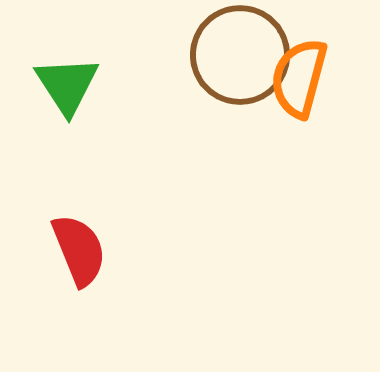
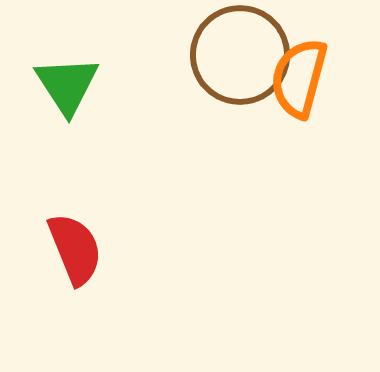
red semicircle: moved 4 px left, 1 px up
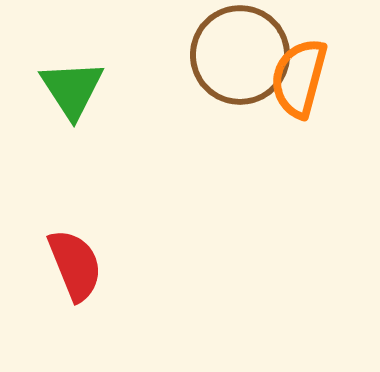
green triangle: moved 5 px right, 4 px down
red semicircle: moved 16 px down
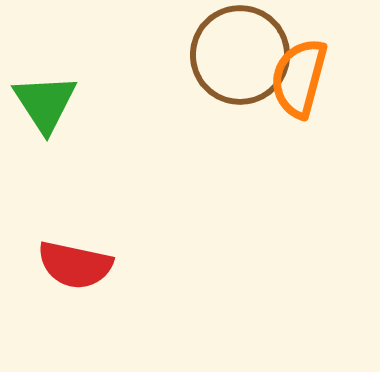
green triangle: moved 27 px left, 14 px down
red semicircle: rotated 124 degrees clockwise
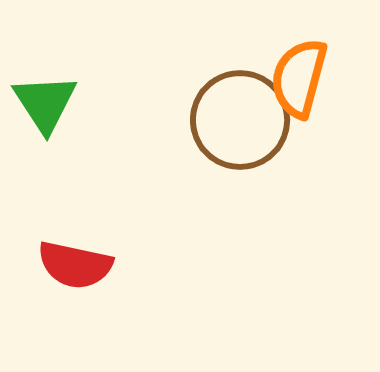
brown circle: moved 65 px down
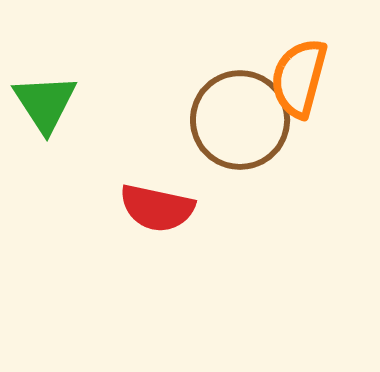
red semicircle: moved 82 px right, 57 px up
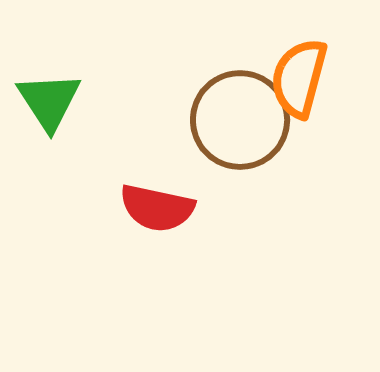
green triangle: moved 4 px right, 2 px up
